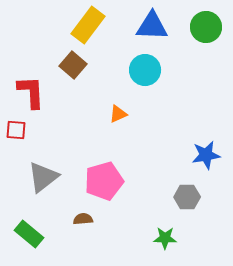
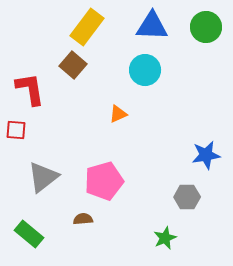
yellow rectangle: moved 1 px left, 2 px down
red L-shape: moved 1 px left, 3 px up; rotated 6 degrees counterclockwise
green star: rotated 25 degrees counterclockwise
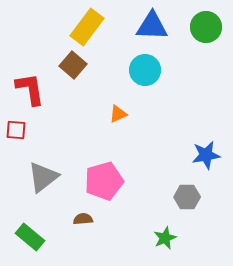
green rectangle: moved 1 px right, 3 px down
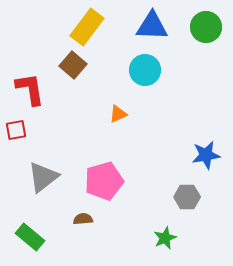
red square: rotated 15 degrees counterclockwise
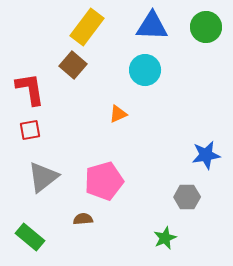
red square: moved 14 px right
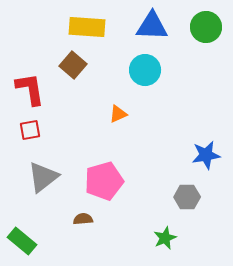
yellow rectangle: rotated 57 degrees clockwise
green rectangle: moved 8 px left, 4 px down
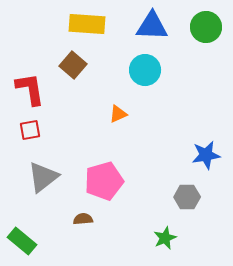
yellow rectangle: moved 3 px up
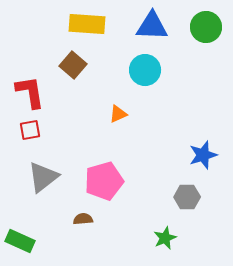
red L-shape: moved 3 px down
blue star: moved 3 px left; rotated 8 degrees counterclockwise
green rectangle: moved 2 px left; rotated 16 degrees counterclockwise
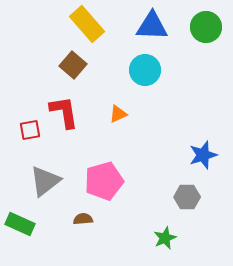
yellow rectangle: rotated 45 degrees clockwise
red L-shape: moved 34 px right, 20 px down
gray triangle: moved 2 px right, 4 px down
green rectangle: moved 17 px up
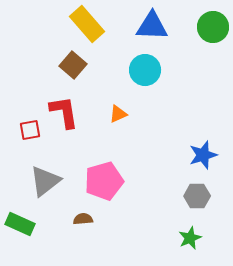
green circle: moved 7 px right
gray hexagon: moved 10 px right, 1 px up
green star: moved 25 px right
